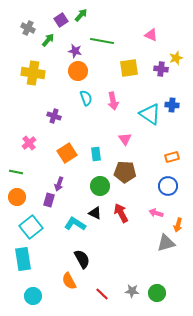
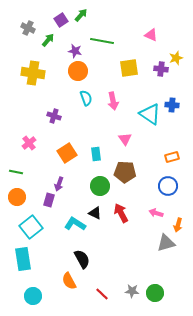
green circle at (157, 293): moved 2 px left
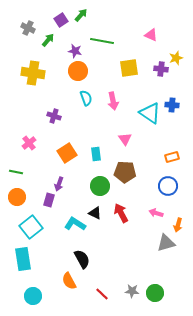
cyan triangle at (150, 114): moved 1 px up
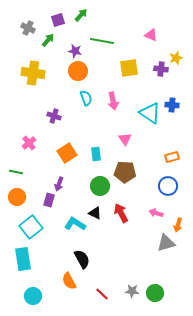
purple square at (61, 20): moved 3 px left; rotated 16 degrees clockwise
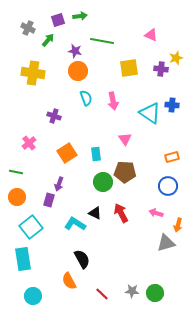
green arrow at (81, 15): moved 1 px left, 1 px down; rotated 40 degrees clockwise
green circle at (100, 186): moved 3 px right, 4 px up
